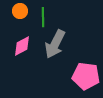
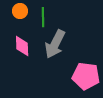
pink diamond: rotated 65 degrees counterclockwise
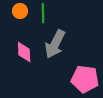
green line: moved 4 px up
pink diamond: moved 2 px right, 6 px down
pink pentagon: moved 1 px left, 3 px down
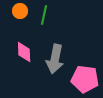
green line: moved 1 px right, 2 px down; rotated 12 degrees clockwise
gray arrow: moved 15 px down; rotated 16 degrees counterclockwise
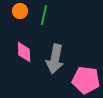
pink pentagon: moved 1 px right, 1 px down
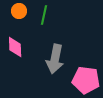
orange circle: moved 1 px left
pink diamond: moved 9 px left, 5 px up
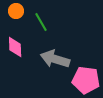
orange circle: moved 3 px left
green line: moved 3 px left, 7 px down; rotated 42 degrees counterclockwise
gray arrow: rotated 96 degrees clockwise
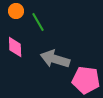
green line: moved 3 px left
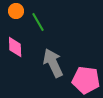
gray arrow: moved 2 px left, 4 px down; rotated 48 degrees clockwise
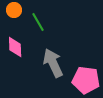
orange circle: moved 2 px left, 1 px up
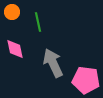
orange circle: moved 2 px left, 2 px down
green line: rotated 18 degrees clockwise
pink diamond: moved 2 px down; rotated 10 degrees counterclockwise
